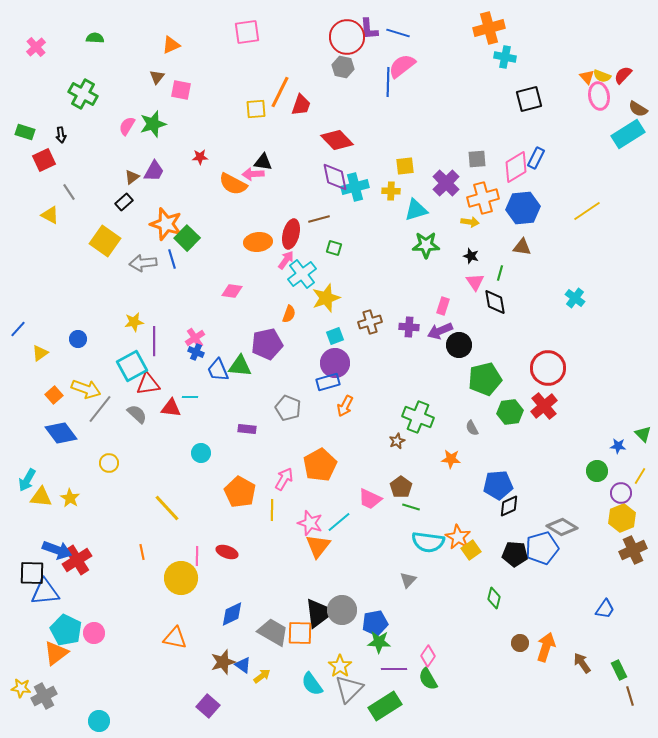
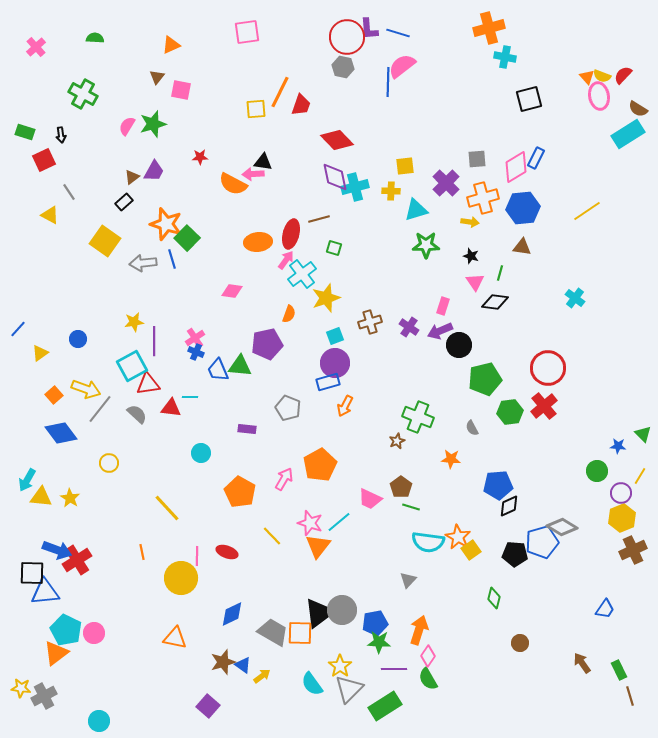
black diamond at (495, 302): rotated 72 degrees counterclockwise
purple cross at (409, 327): rotated 30 degrees clockwise
yellow line at (272, 510): moved 26 px down; rotated 45 degrees counterclockwise
blue pentagon at (542, 548): moved 6 px up
orange arrow at (546, 647): moved 127 px left, 17 px up
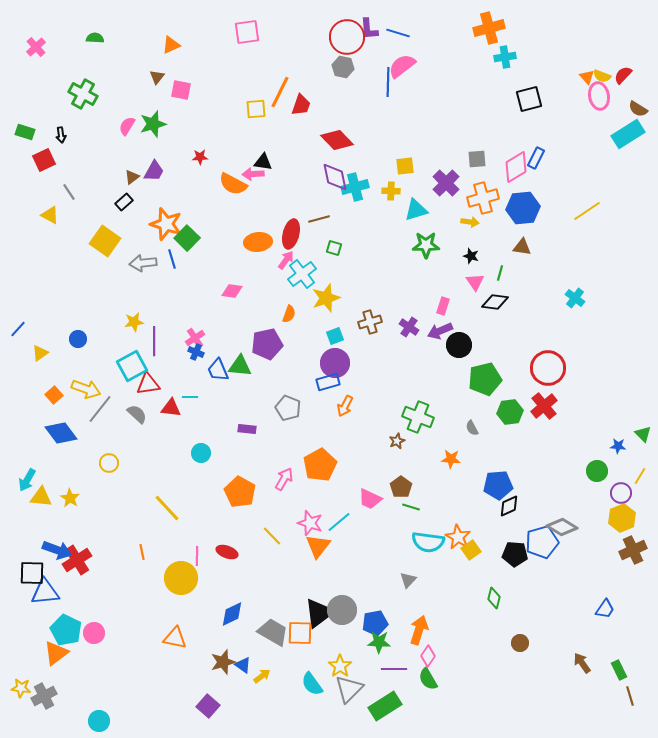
cyan cross at (505, 57): rotated 20 degrees counterclockwise
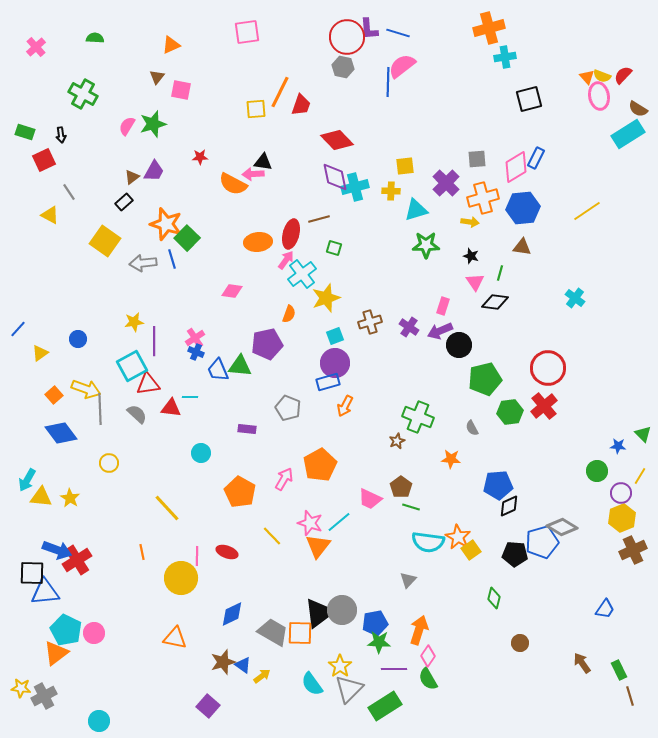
gray line at (100, 409): rotated 40 degrees counterclockwise
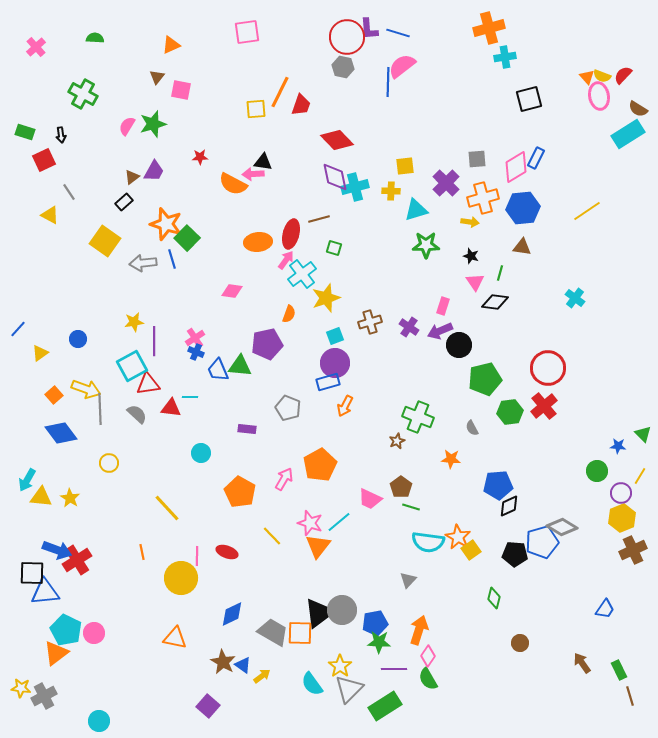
brown star at (223, 662): rotated 25 degrees counterclockwise
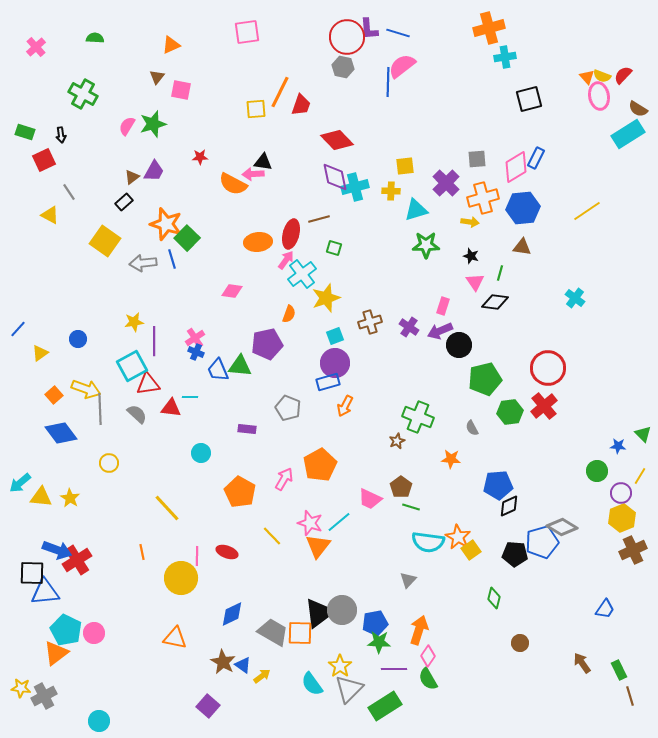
cyan arrow at (27, 480): moved 7 px left, 3 px down; rotated 20 degrees clockwise
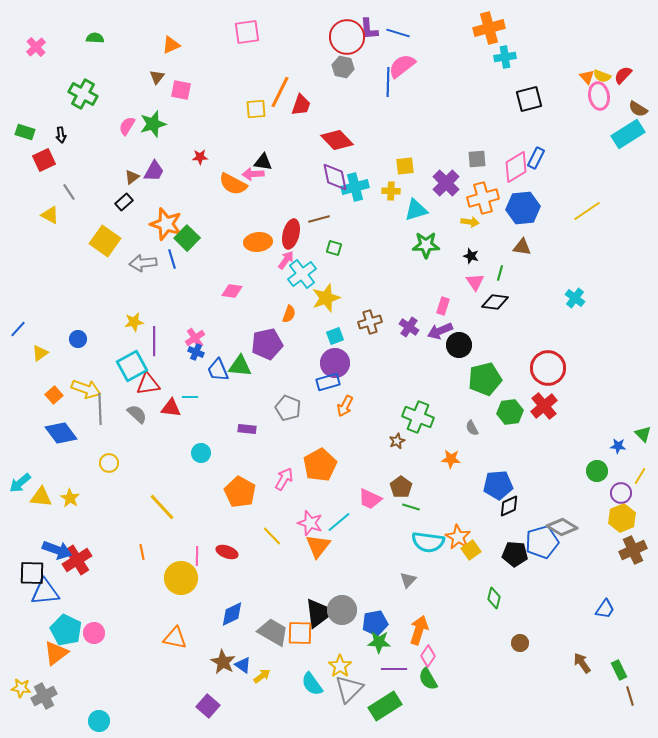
yellow line at (167, 508): moved 5 px left, 1 px up
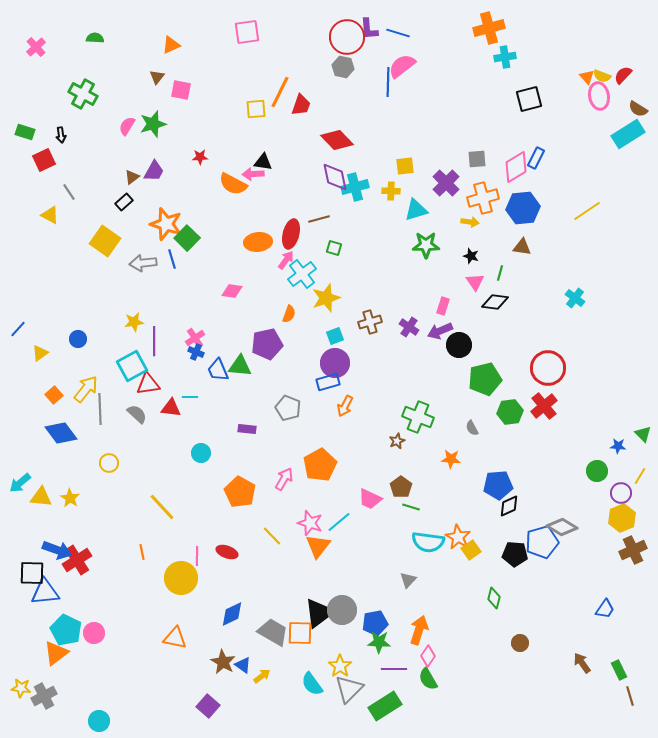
yellow arrow at (86, 389): rotated 72 degrees counterclockwise
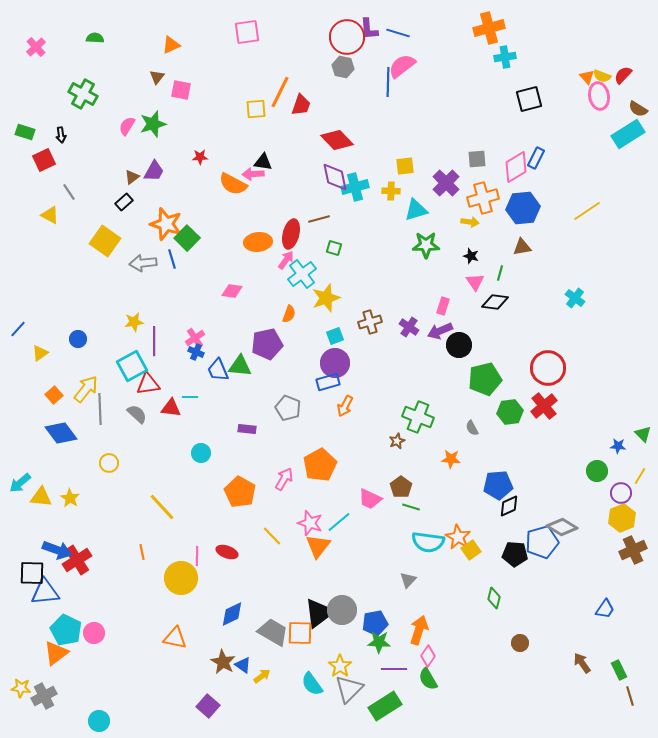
brown triangle at (522, 247): rotated 18 degrees counterclockwise
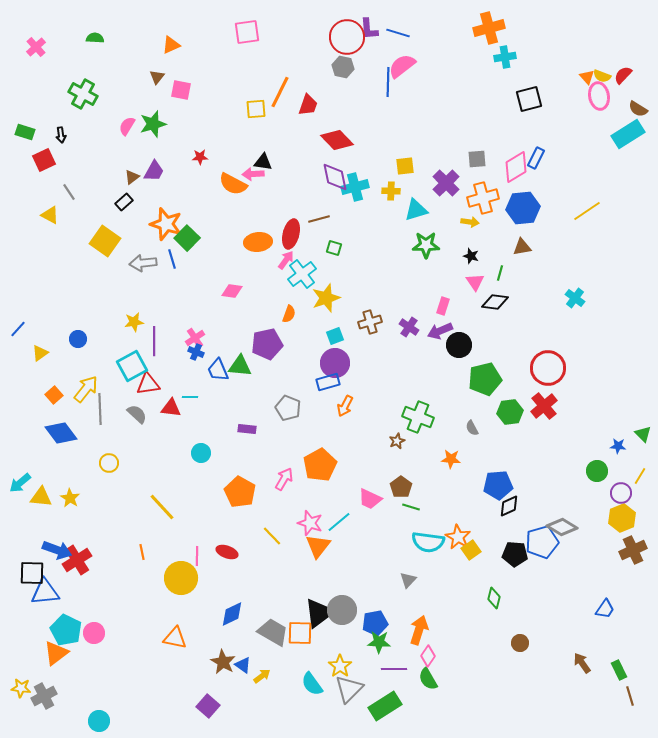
red trapezoid at (301, 105): moved 7 px right
